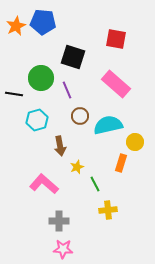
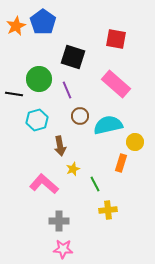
blue pentagon: rotated 30 degrees clockwise
green circle: moved 2 px left, 1 px down
yellow star: moved 4 px left, 2 px down
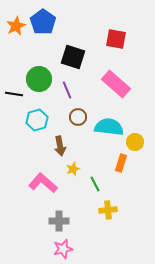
brown circle: moved 2 px left, 1 px down
cyan semicircle: moved 1 px right, 2 px down; rotated 20 degrees clockwise
pink L-shape: moved 1 px left, 1 px up
pink star: rotated 18 degrees counterclockwise
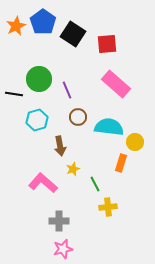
red square: moved 9 px left, 5 px down; rotated 15 degrees counterclockwise
black square: moved 23 px up; rotated 15 degrees clockwise
yellow cross: moved 3 px up
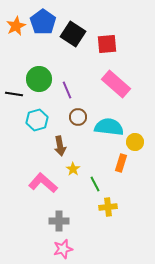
yellow star: rotated 16 degrees counterclockwise
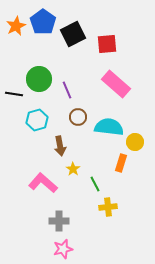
black square: rotated 30 degrees clockwise
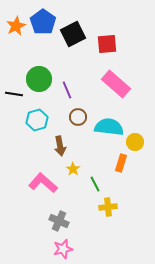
gray cross: rotated 24 degrees clockwise
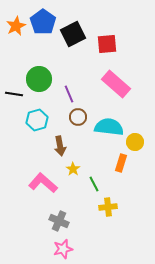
purple line: moved 2 px right, 4 px down
green line: moved 1 px left
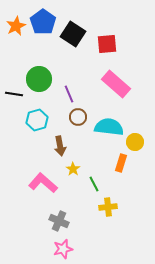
black square: rotated 30 degrees counterclockwise
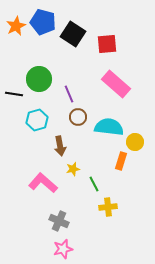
blue pentagon: rotated 20 degrees counterclockwise
orange rectangle: moved 2 px up
yellow star: rotated 24 degrees clockwise
